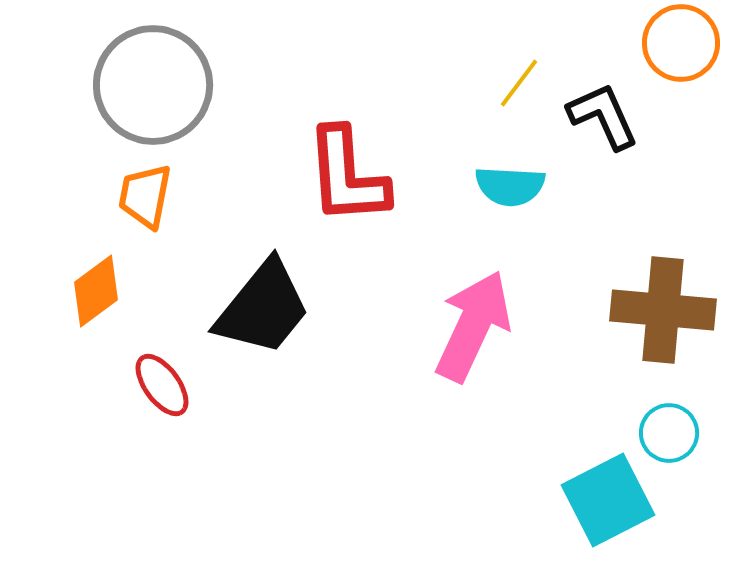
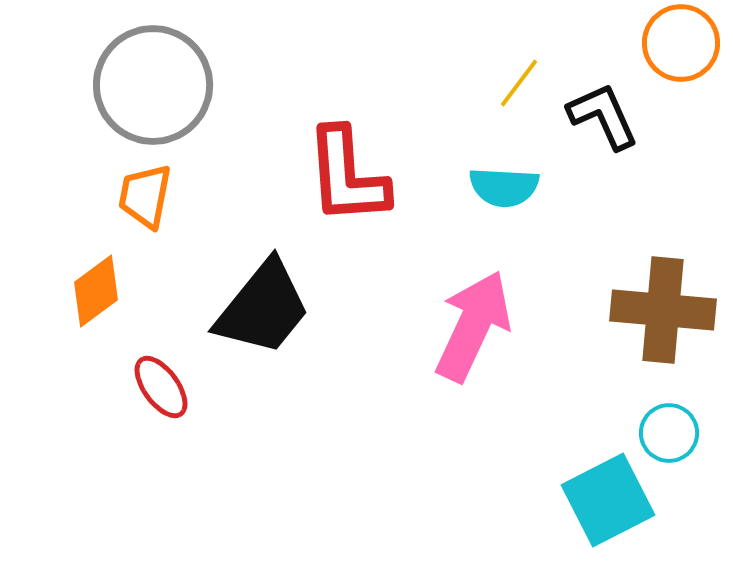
cyan semicircle: moved 6 px left, 1 px down
red ellipse: moved 1 px left, 2 px down
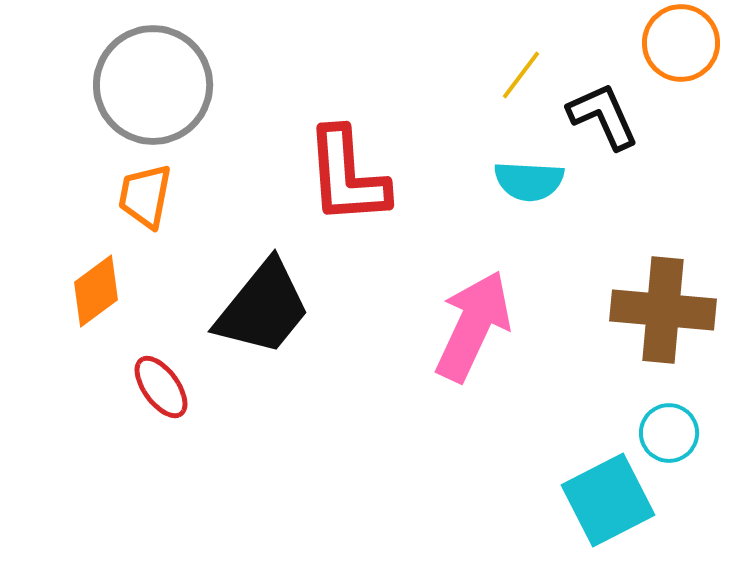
yellow line: moved 2 px right, 8 px up
cyan semicircle: moved 25 px right, 6 px up
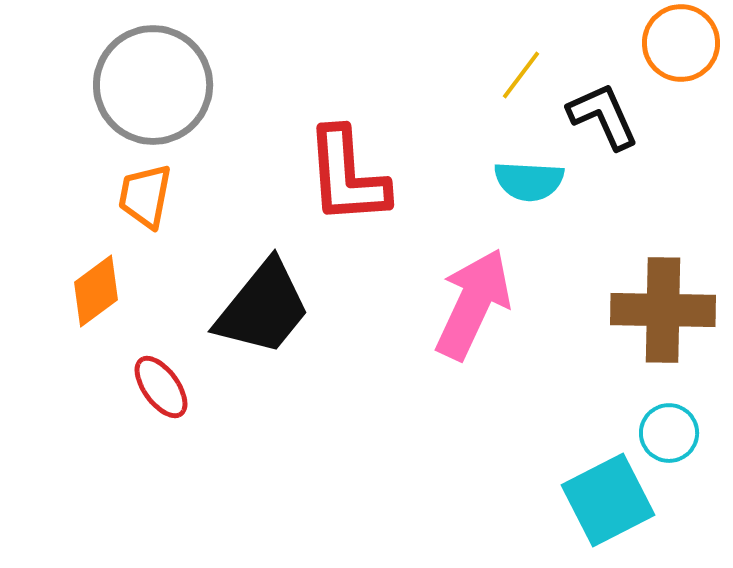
brown cross: rotated 4 degrees counterclockwise
pink arrow: moved 22 px up
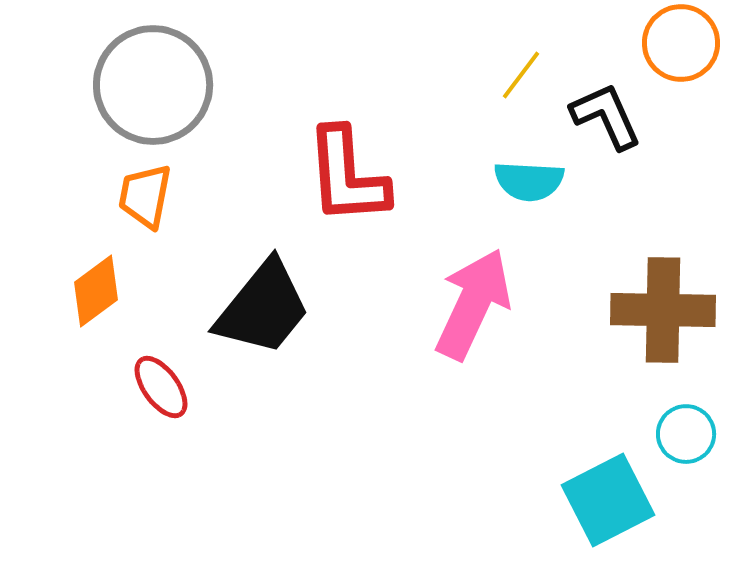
black L-shape: moved 3 px right
cyan circle: moved 17 px right, 1 px down
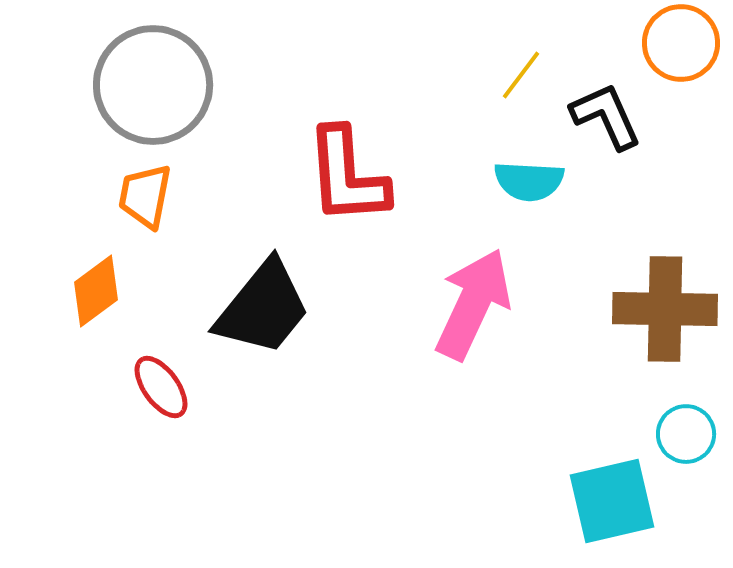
brown cross: moved 2 px right, 1 px up
cyan square: moved 4 px right, 1 px down; rotated 14 degrees clockwise
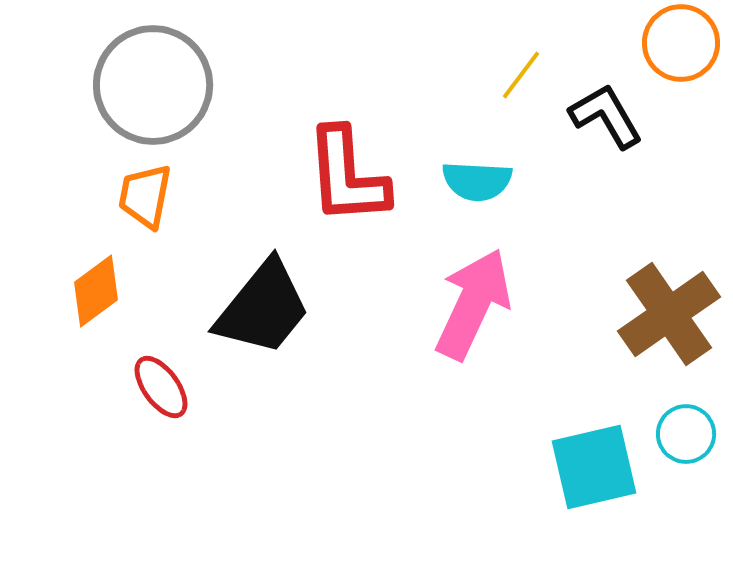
black L-shape: rotated 6 degrees counterclockwise
cyan semicircle: moved 52 px left
brown cross: moved 4 px right, 5 px down; rotated 36 degrees counterclockwise
cyan square: moved 18 px left, 34 px up
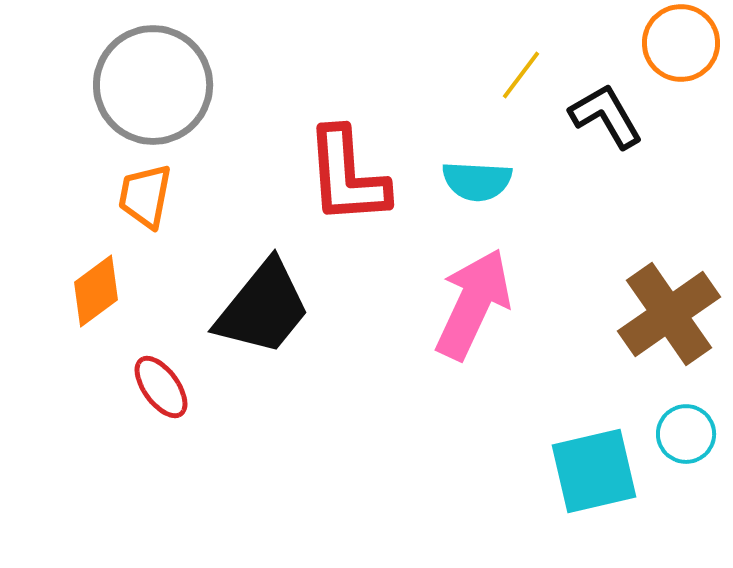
cyan square: moved 4 px down
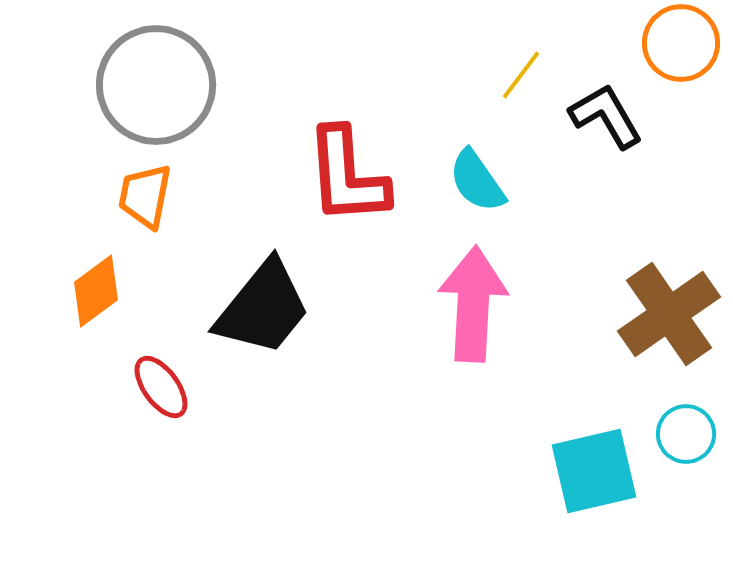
gray circle: moved 3 px right
cyan semicircle: rotated 52 degrees clockwise
pink arrow: rotated 22 degrees counterclockwise
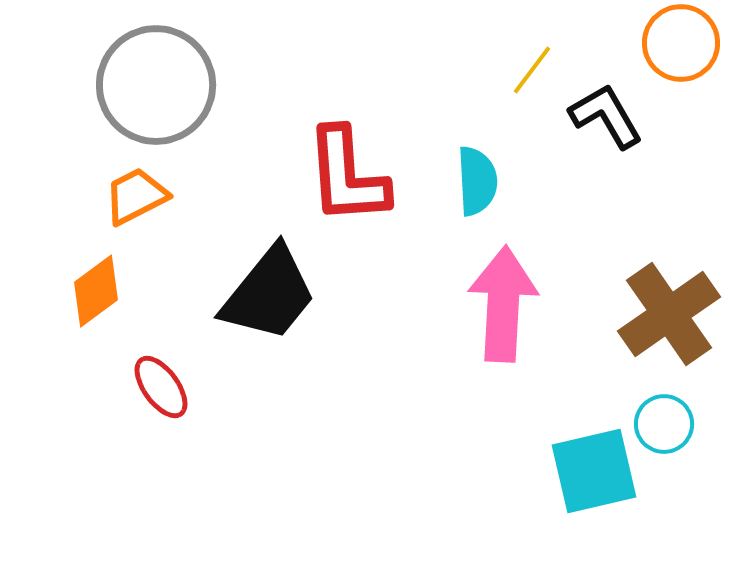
yellow line: moved 11 px right, 5 px up
cyan semicircle: rotated 148 degrees counterclockwise
orange trapezoid: moved 9 px left; rotated 52 degrees clockwise
pink arrow: moved 30 px right
black trapezoid: moved 6 px right, 14 px up
cyan circle: moved 22 px left, 10 px up
